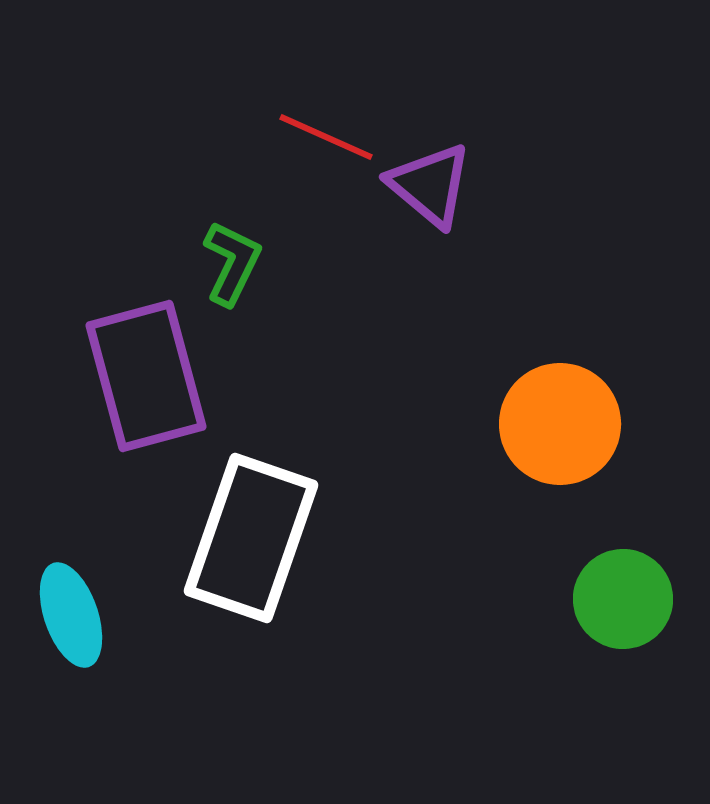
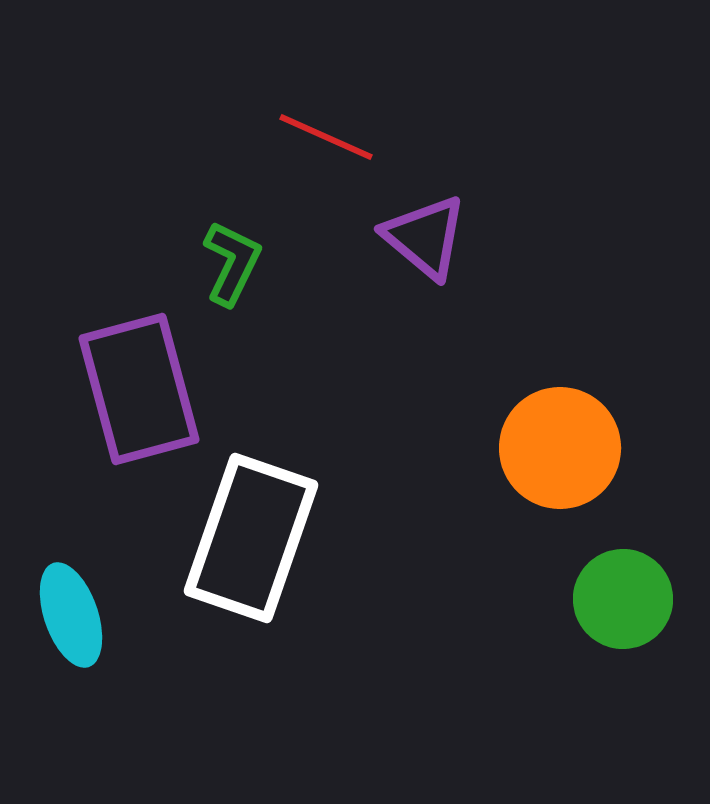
purple triangle: moved 5 px left, 52 px down
purple rectangle: moved 7 px left, 13 px down
orange circle: moved 24 px down
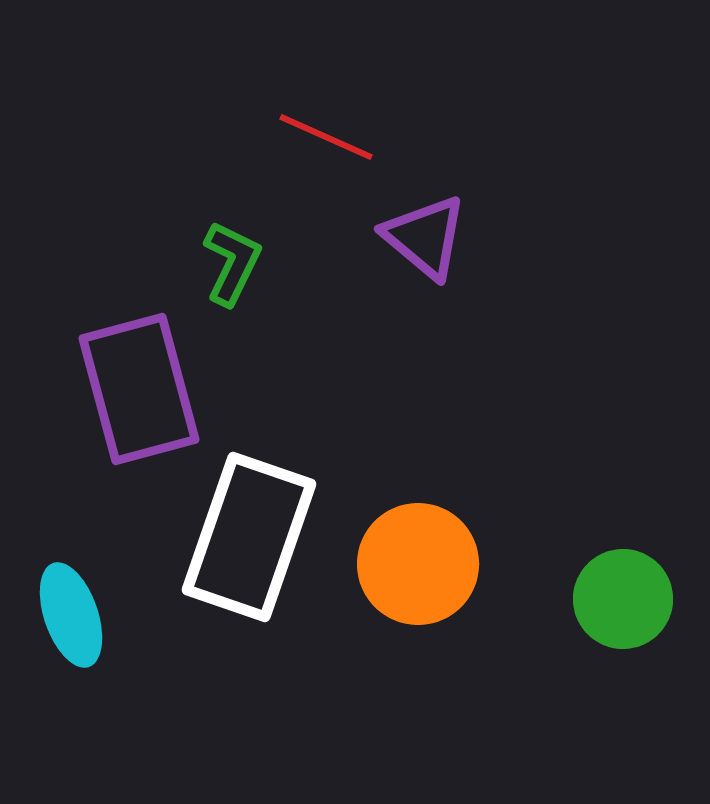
orange circle: moved 142 px left, 116 px down
white rectangle: moved 2 px left, 1 px up
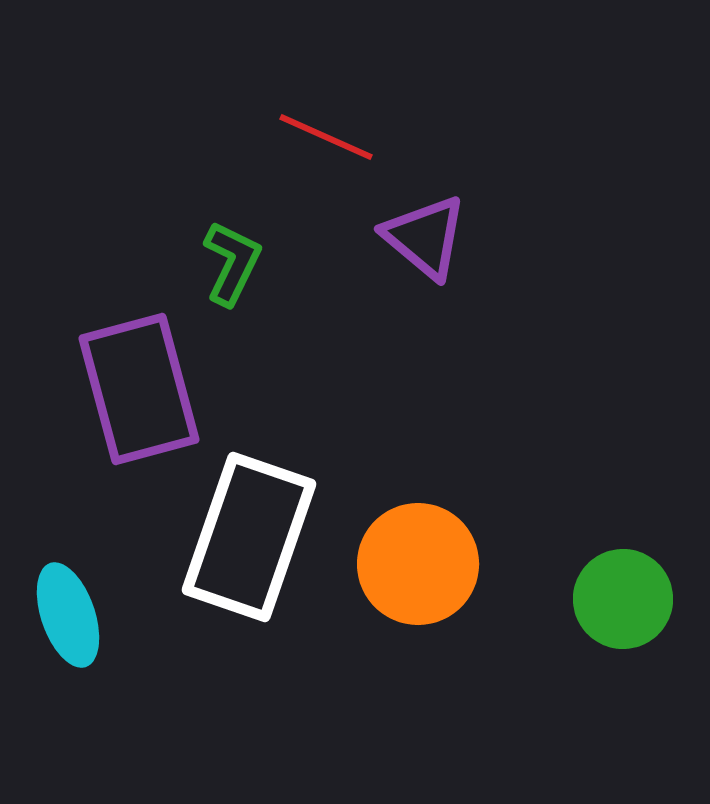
cyan ellipse: moved 3 px left
